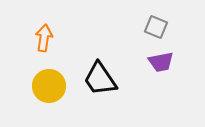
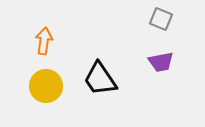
gray square: moved 5 px right, 8 px up
orange arrow: moved 3 px down
yellow circle: moved 3 px left
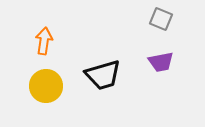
black trapezoid: moved 3 px right, 4 px up; rotated 72 degrees counterclockwise
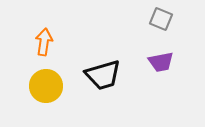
orange arrow: moved 1 px down
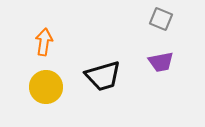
black trapezoid: moved 1 px down
yellow circle: moved 1 px down
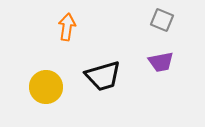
gray square: moved 1 px right, 1 px down
orange arrow: moved 23 px right, 15 px up
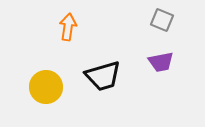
orange arrow: moved 1 px right
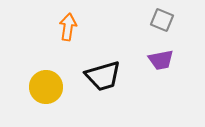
purple trapezoid: moved 2 px up
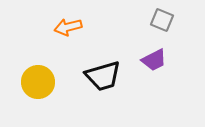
orange arrow: rotated 112 degrees counterclockwise
purple trapezoid: moved 7 px left; rotated 16 degrees counterclockwise
yellow circle: moved 8 px left, 5 px up
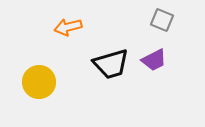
black trapezoid: moved 8 px right, 12 px up
yellow circle: moved 1 px right
